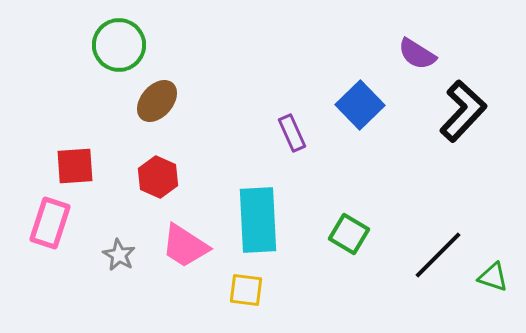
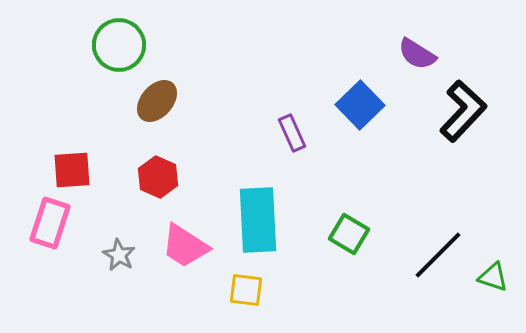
red square: moved 3 px left, 4 px down
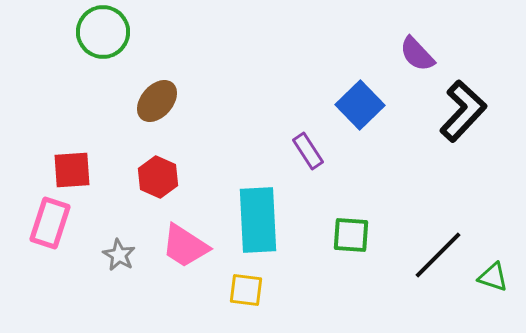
green circle: moved 16 px left, 13 px up
purple semicircle: rotated 15 degrees clockwise
purple rectangle: moved 16 px right, 18 px down; rotated 9 degrees counterclockwise
green square: moved 2 px right, 1 px down; rotated 27 degrees counterclockwise
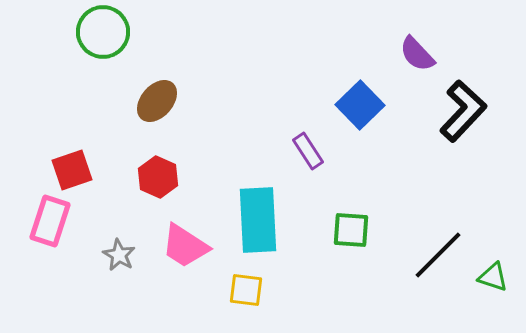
red square: rotated 15 degrees counterclockwise
pink rectangle: moved 2 px up
green square: moved 5 px up
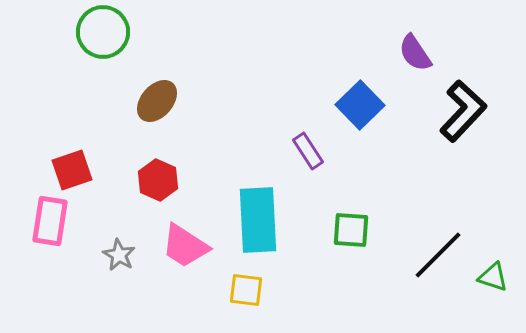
purple semicircle: moved 2 px left, 1 px up; rotated 9 degrees clockwise
red hexagon: moved 3 px down
pink rectangle: rotated 9 degrees counterclockwise
